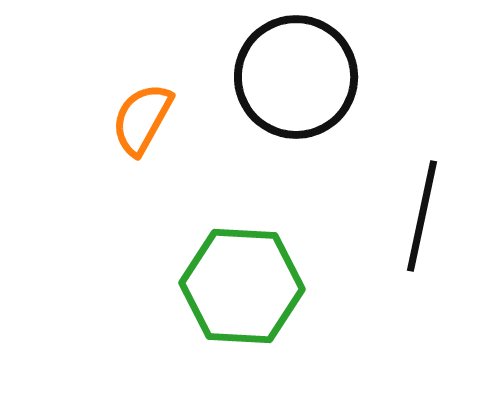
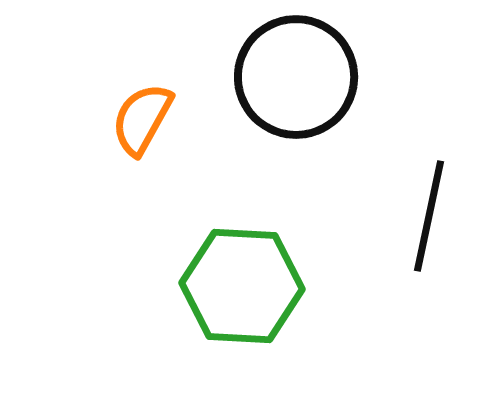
black line: moved 7 px right
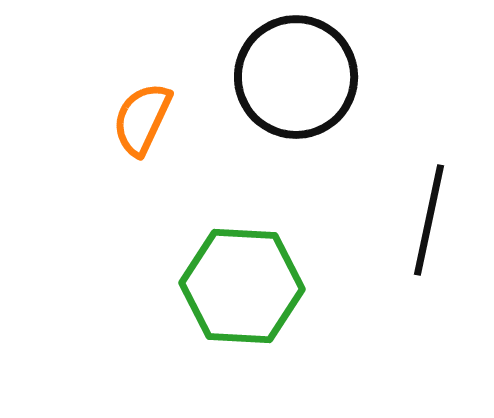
orange semicircle: rotated 4 degrees counterclockwise
black line: moved 4 px down
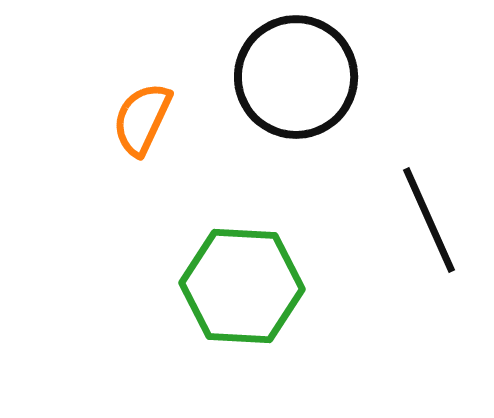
black line: rotated 36 degrees counterclockwise
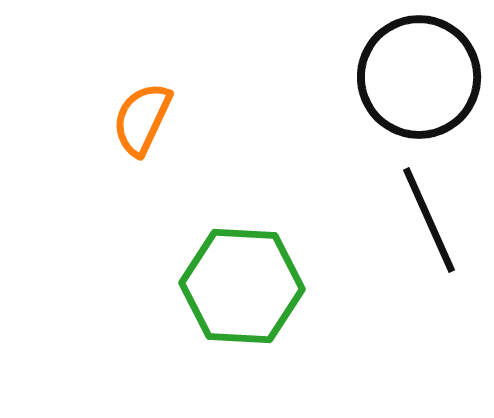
black circle: moved 123 px right
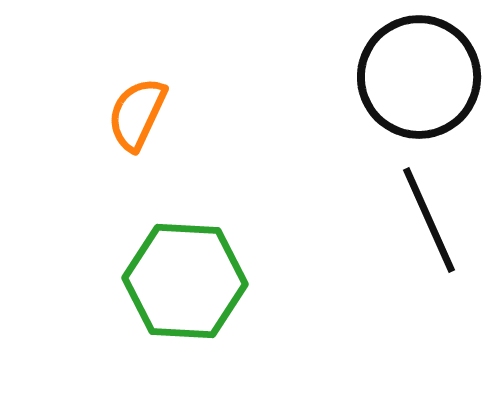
orange semicircle: moved 5 px left, 5 px up
green hexagon: moved 57 px left, 5 px up
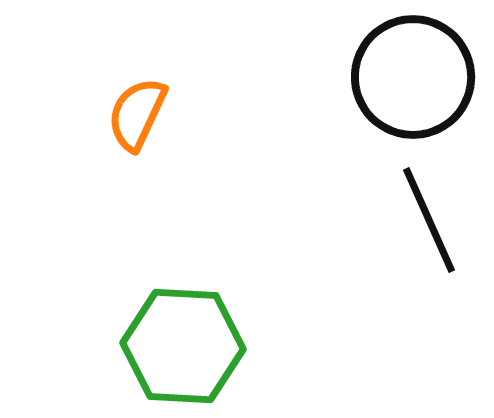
black circle: moved 6 px left
green hexagon: moved 2 px left, 65 px down
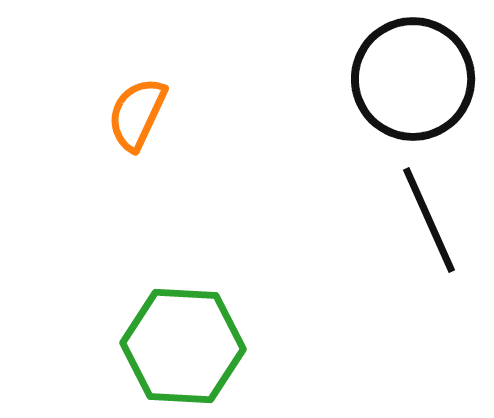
black circle: moved 2 px down
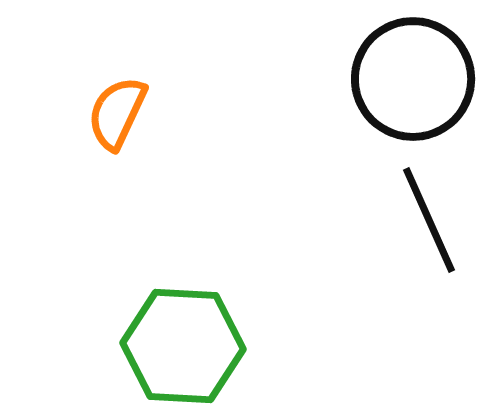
orange semicircle: moved 20 px left, 1 px up
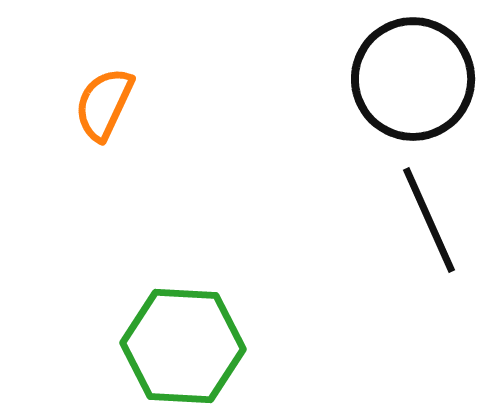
orange semicircle: moved 13 px left, 9 px up
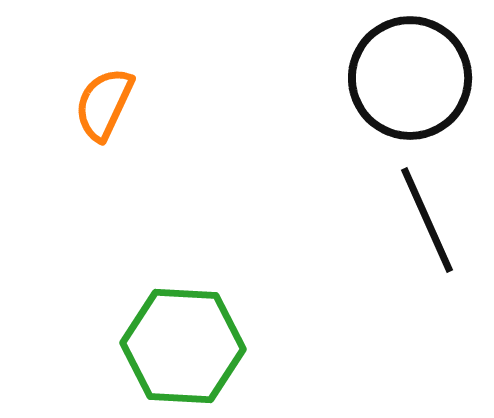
black circle: moved 3 px left, 1 px up
black line: moved 2 px left
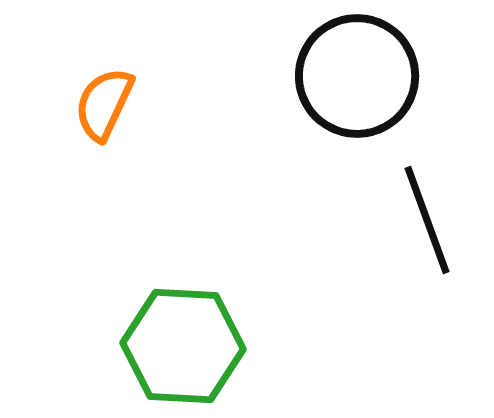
black circle: moved 53 px left, 2 px up
black line: rotated 4 degrees clockwise
